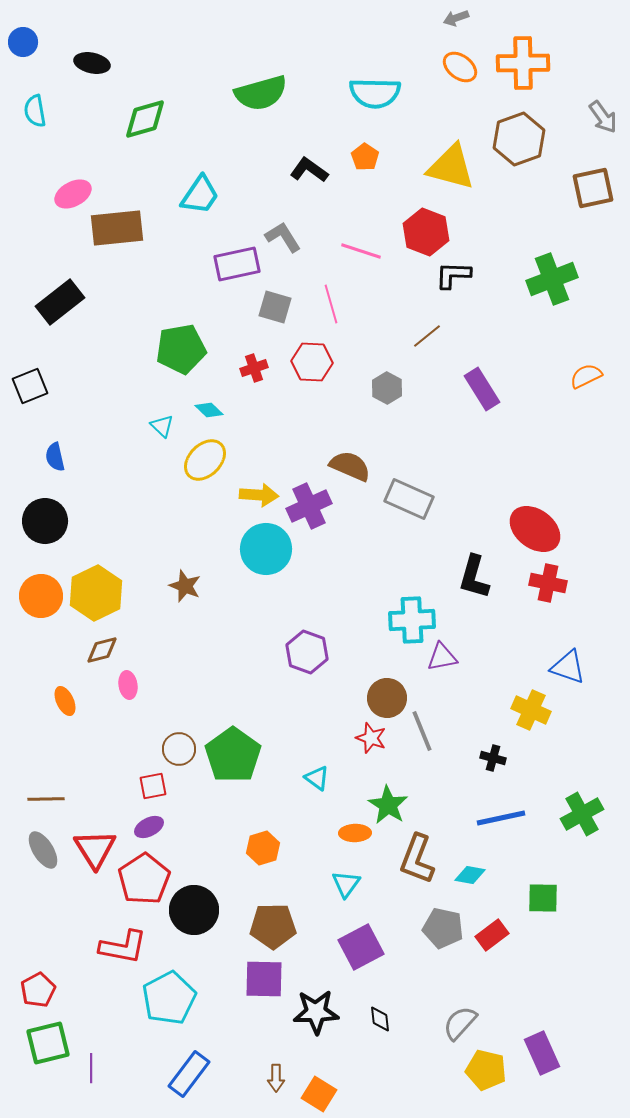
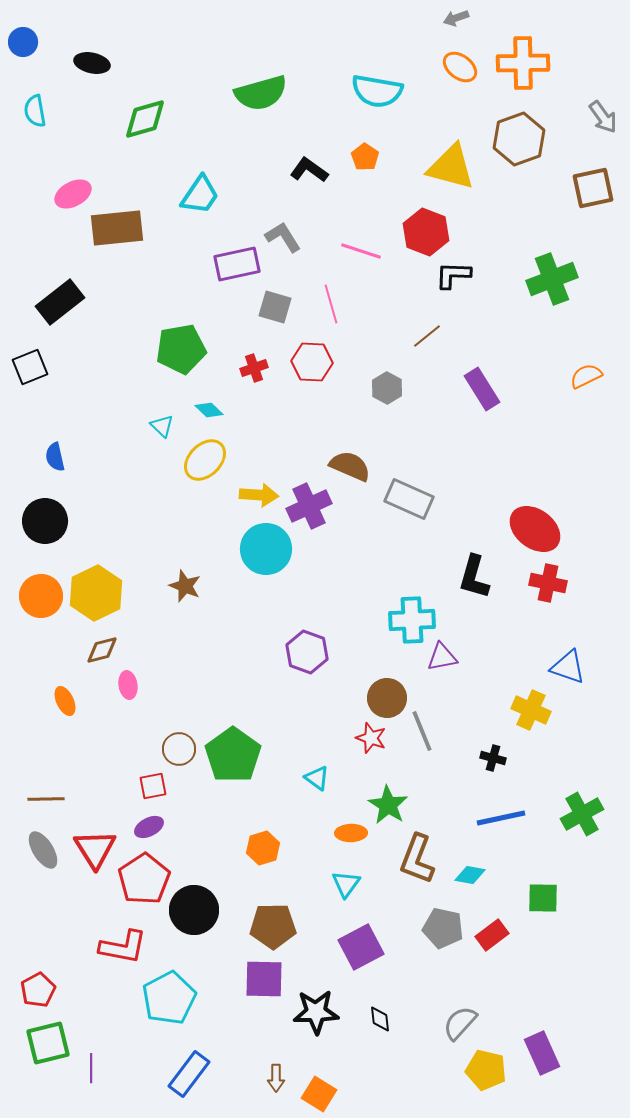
cyan semicircle at (375, 93): moved 2 px right, 2 px up; rotated 9 degrees clockwise
black square at (30, 386): moved 19 px up
orange ellipse at (355, 833): moved 4 px left
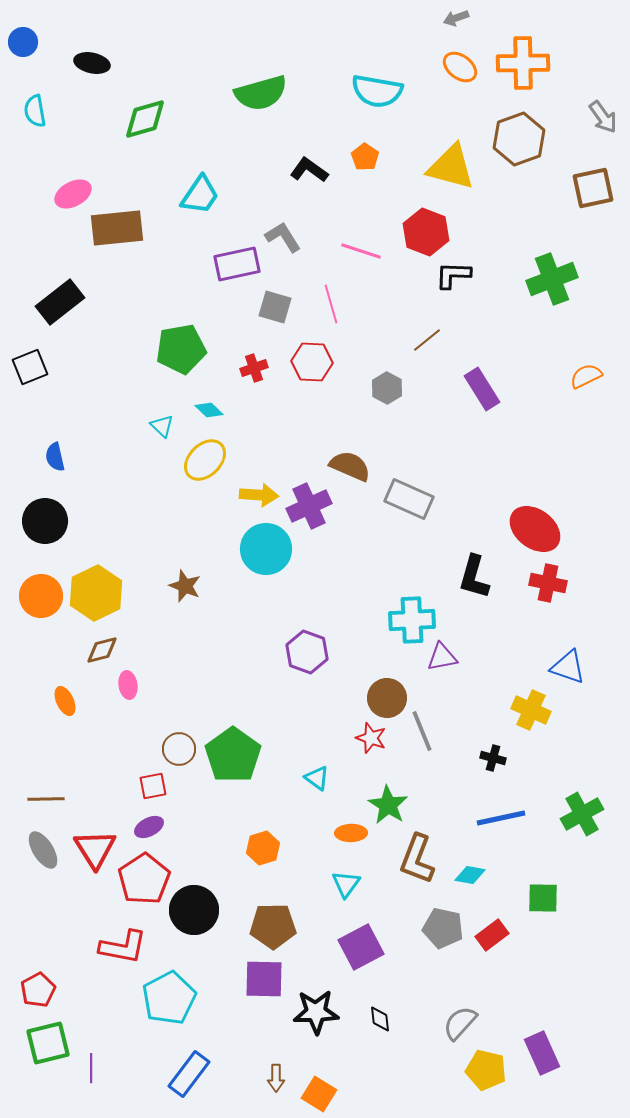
brown line at (427, 336): moved 4 px down
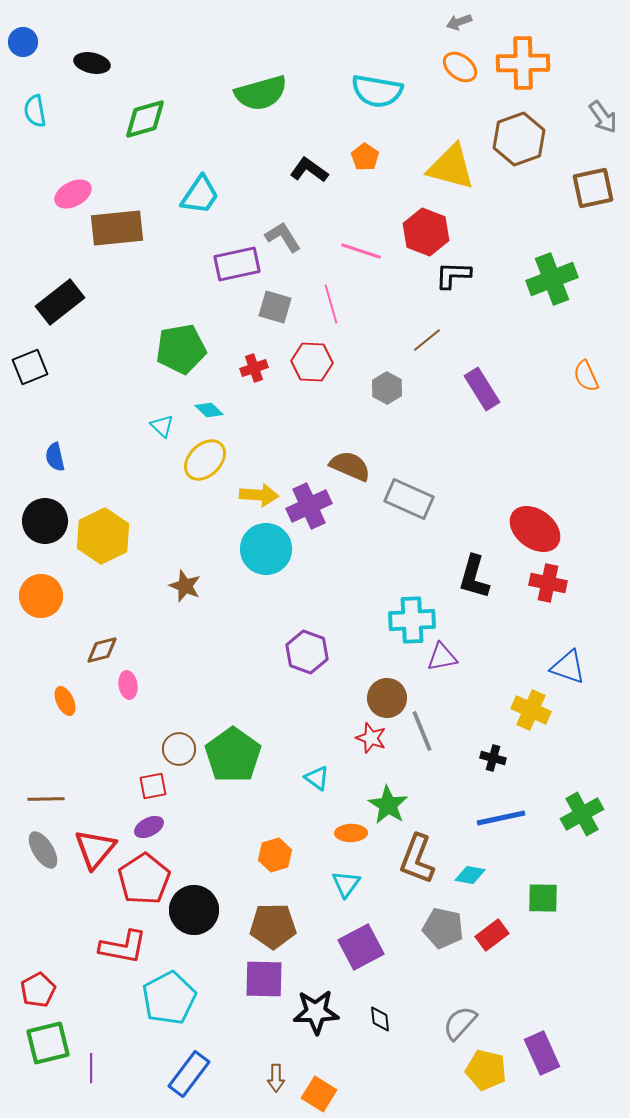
gray arrow at (456, 18): moved 3 px right, 4 px down
orange semicircle at (586, 376): rotated 88 degrees counterclockwise
yellow hexagon at (96, 593): moved 7 px right, 57 px up
orange hexagon at (263, 848): moved 12 px right, 7 px down
red triangle at (95, 849): rotated 12 degrees clockwise
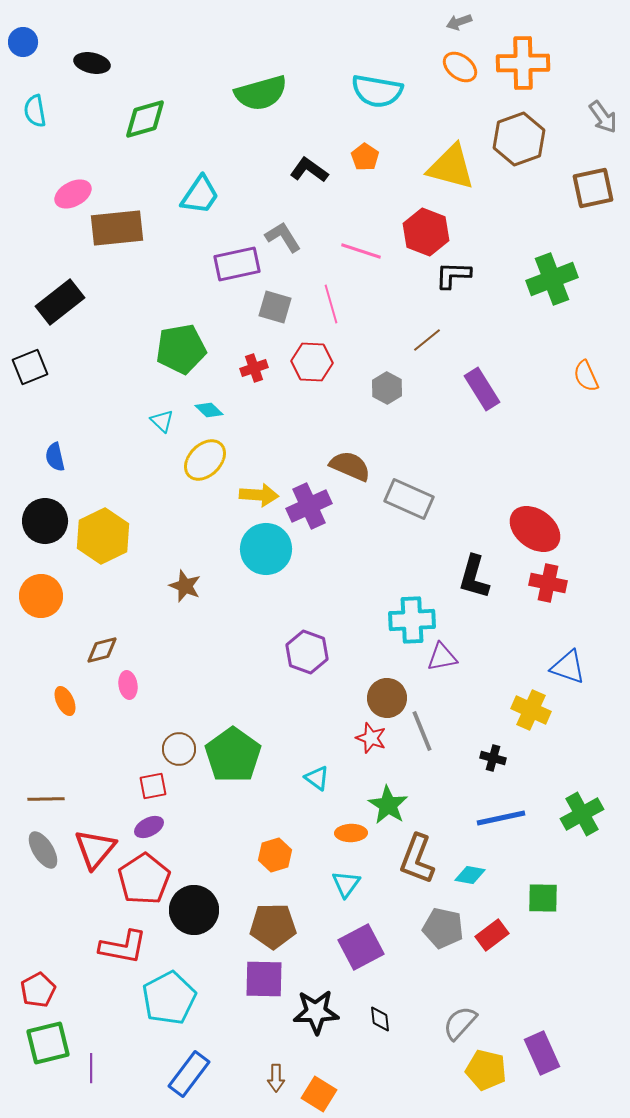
cyan triangle at (162, 426): moved 5 px up
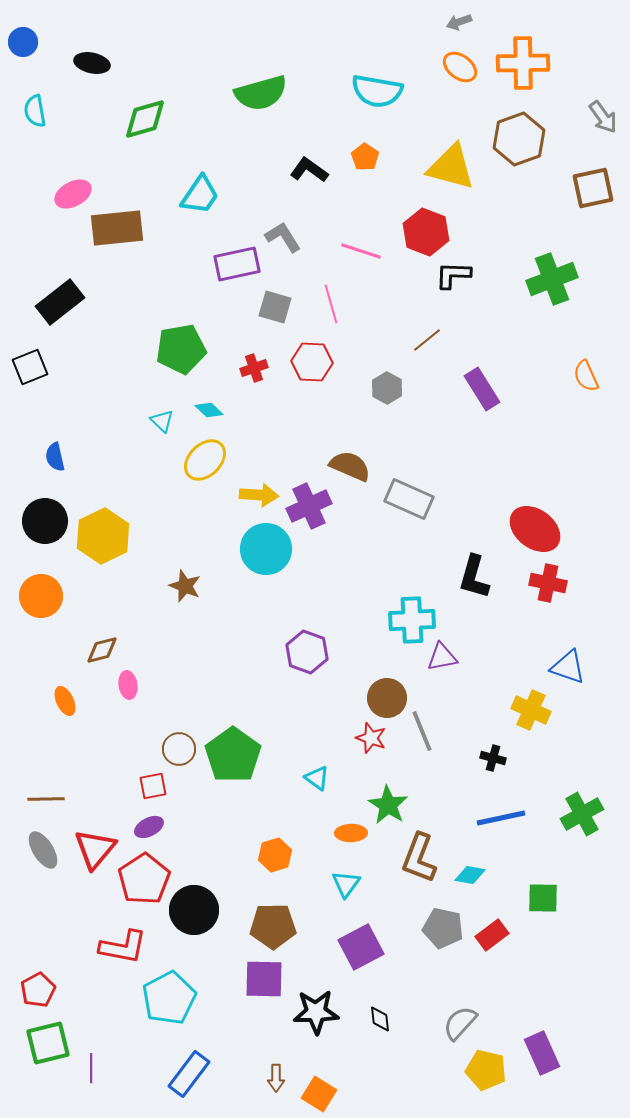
brown L-shape at (417, 859): moved 2 px right, 1 px up
